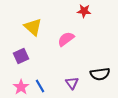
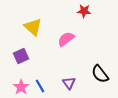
black semicircle: rotated 60 degrees clockwise
purple triangle: moved 3 px left
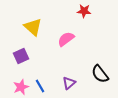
purple triangle: rotated 24 degrees clockwise
pink star: rotated 14 degrees clockwise
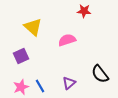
pink semicircle: moved 1 px right, 1 px down; rotated 18 degrees clockwise
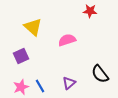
red star: moved 6 px right
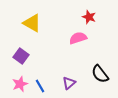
red star: moved 1 px left, 6 px down; rotated 16 degrees clockwise
yellow triangle: moved 1 px left, 4 px up; rotated 12 degrees counterclockwise
pink semicircle: moved 11 px right, 2 px up
purple square: rotated 28 degrees counterclockwise
pink star: moved 1 px left, 3 px up
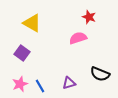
purple square: moved 1 px right, 3 px up
black semicircle: rotated 30 degrees counterclockwise
purple triangle: rotated 24 degrees clockwise
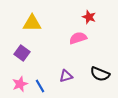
yellow triangle: rotated 30 degrees counterclockwise
purple triangle: moved 3 px left, 7 px up
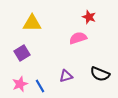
purple square: rotated 21 degrees clockwise
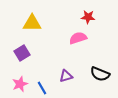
red star: moved 1 px left; rotated 16 degrees counterclockwise
blue line: moved 2 px right, 2 px down
